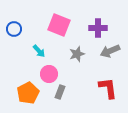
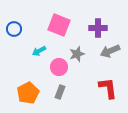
cyan arrow: rotated 104 degrees clockwise
pink circle: moved 10 px right, 7 px up
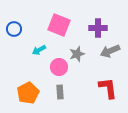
cyan arrow: moved 1 px up
gray rectangle: rotated 24 degrees counterclockwise
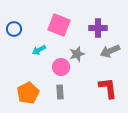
pink circle: moved 2 px right
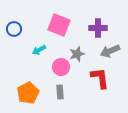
red L-shape: moved 8 px left, 10 px up
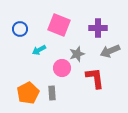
blue circle: moved 6 px right
pink circle: moved 1 px right, 1 px down
red L-shape: moved 5 px left
gray rectangle: moved 8 px left, 1 px down
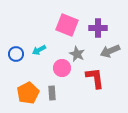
pink square: moved 8 px right
blue circle: moved 4 px left, 25 px down
gray star: rotated 28 degrees counterclockwise
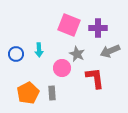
pink square: moved 2 px right
cyan arrow: rotated 64 degrees counterclockwise
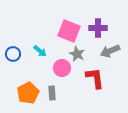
pink square: moved 6 px down
cyan arrow: moved 1 px right, 1 px down; rotated 48 degrees counterclockwise
blue circle: moved 3 px left
